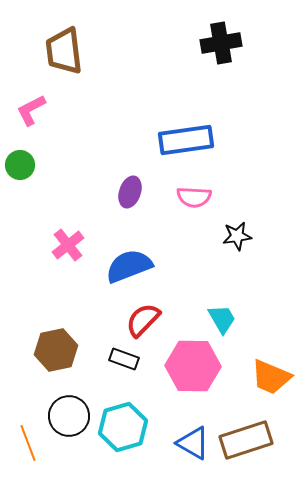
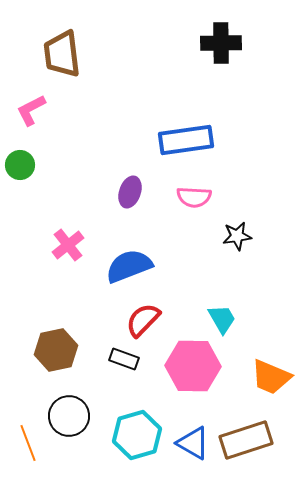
black cross: rotated 9 degrees clockwise
brown trapezoid: moved 2 px left, 3 px down
cyan hexagon: moved 14 px right, 8 px down
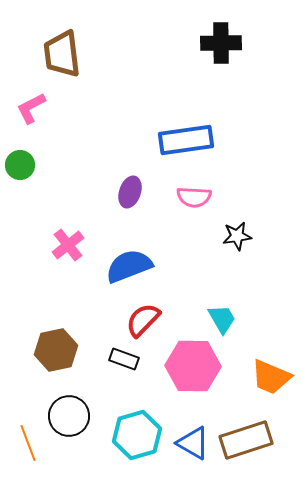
pink L-shape: moved 2 px up
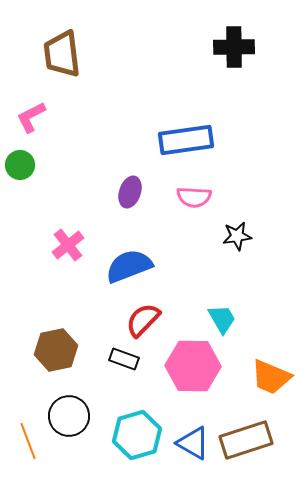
black cross: moved 13 px right, 4 px down
pink L-shape: moved 9 px down
orange line: moved 2 px up
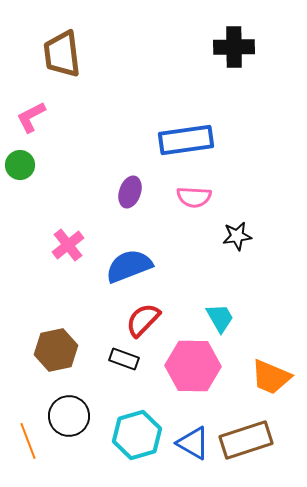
cyan trapezoid: moved 2 px left, 1 px up
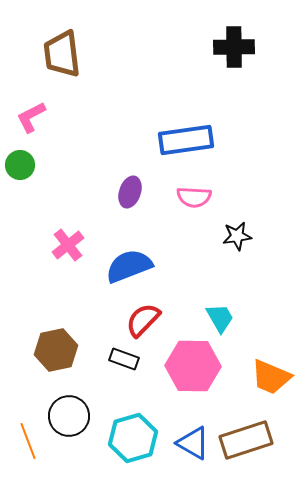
cyan hexagon: moved 4 px left, 3 px down
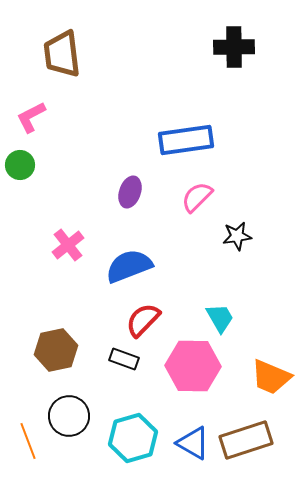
pink semicircle: moved 3 px right; rotated 132 degrees clockwise
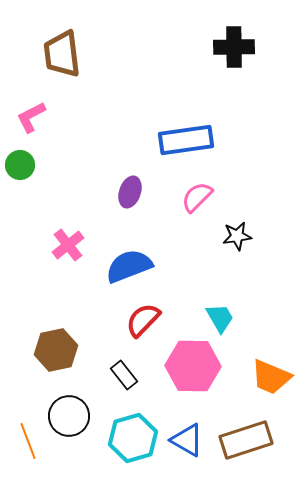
black rectangle: moved 16 px down; rotated 32 degrees clockwise
blue triangle: moved 6 px left, 3 px up
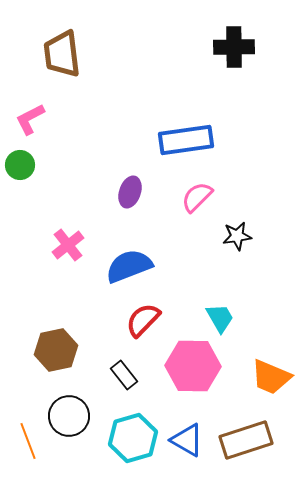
pink L-shape: moved 1 px left, 2 px down
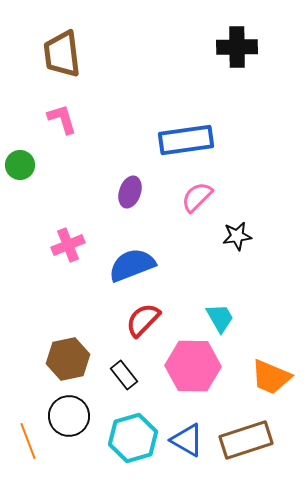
black cross: moved 3 px right
pink L-shape: moved 32 px right; rotated 100 degrees clockwise
pink cross: rotated 16 degrees clockwise
blue semicircle: moved 3 px right, 1 px up
brown hexagon: moved 12 px right, 9 px down
